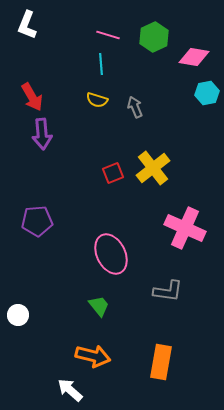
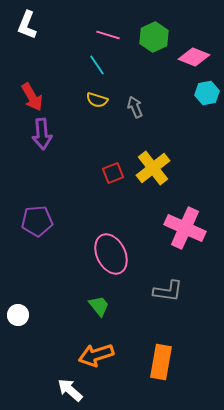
pink diamond: rotated 12 degrees clockwise
cyan line: moved 4 px left, 1 px down; rotated 30 degrees counterclockwise
orange arrow: moved 3 px right, 1 px up; rotated 148 degrees clockwise
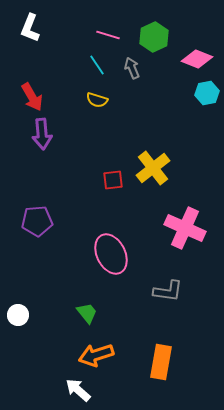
white L-shape: moved 3 px right, 3 px down
pink diamond: moved 3 px right, 2 px down
gray arrow: moved 3 px left, 39 px up
red square: moved 7 px down; rotated 15 degrees clockwise
green trapezoid: moved 12 px left, 7 px down
white arrow: moved 8 px right
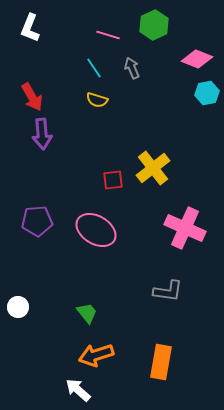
green hexagon: moved 12 px up
cyan line: moved 3 px left, 3 px down
pink ellipse: moved 15 px left, 24 px up; rotated 33 degrees counterclockwise
white circle: moved 8 px up
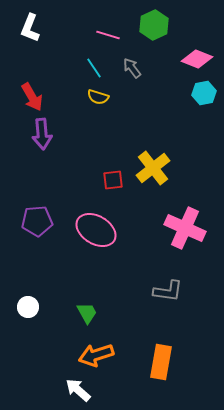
gray arrow: rotated 15 degrees counterclockwise
cyan hexagon: moved 3 px left
yellow semicircle: moved 1 px right, 3 px up
white circle: moved 10 px right
green trapezoid: rotated 10 degrees clockwise
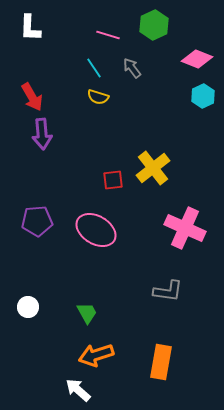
white L-shape: rotated 20 degrees counterclockwise
cyan hexagon: moved 1 px left, 3 px down; rotated 15 degrees counterclockwise
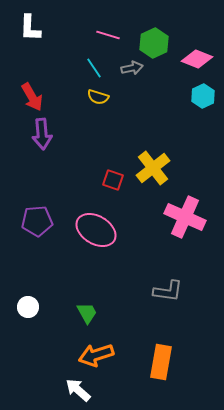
green hexagon: moved 18 px down
gray arrow: rotated 115 degrees clockwise
red square: rotated 25 degrees clockwise
pink cross: moved 11 px up
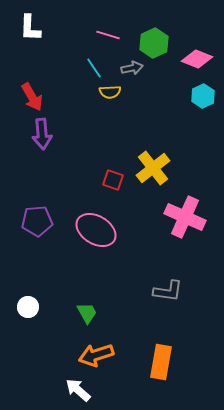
yellow semicircle: moved 12 px right, 5 px up; rotated 20 degrees counterclockwise
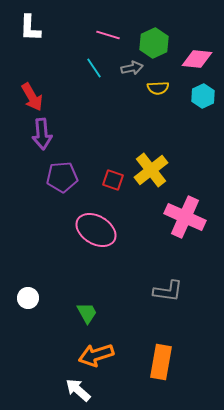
pink diamond: rotated 16 degrees counterclockwise
yellow semicircle: moved 48 px right, 4 px up
yellow cross: moved 2 px left, 2 px down
purple pentagon: moved 25 px right, 44 px up
white circle: moved 9 px up
